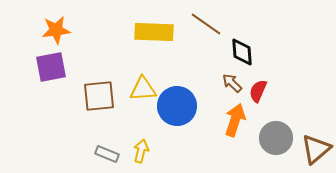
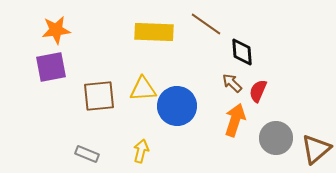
gray rectangle: moved 20 px left
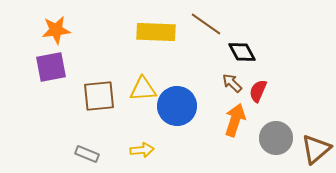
yellow rectangle: moved 2 px right
black diamond: rotated 24 degrees counterclockwise
yellow arrow: moved 1 px right, 1 px up; rotated 70 degrees clockwise
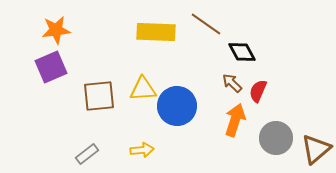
purple square: rotated 12 degrees counterclockwise
gray rectangle: rotated 60 degrees counterclockwise
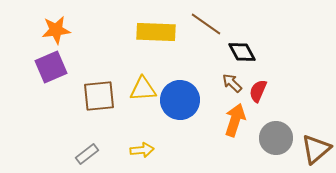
blue circle: moved 3 px right, 6 px up
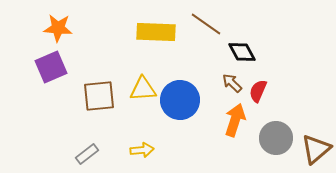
orange star: moved 2 px right, 2 px up; rotated 12 degrees clockwise
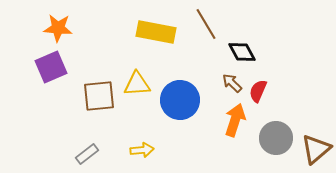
brown line: rotated 24 degrees clockwise
yellow rectangle: rotated 9 degrees clockwise
yellow triangle: moved 6 px left, 5 px up
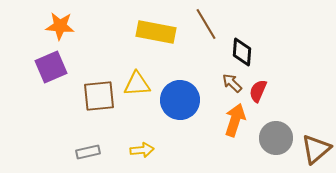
orange star: moved 2 px right, 2 px up
black diamond: rotated 32 degrees clockwise
gray rectangle: moved 1 px right, 2 px up; rotated 25 degrees clockwise
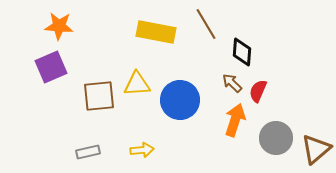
orange star: moved 1 px left
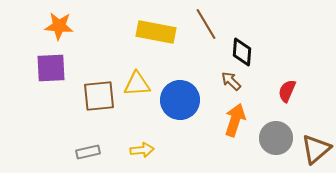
purple square: moved 1 px down; rotated 20 degrees clockwise
brown arrow: moved 1 px left, 2 px up
red semicircle: moved 29 px right
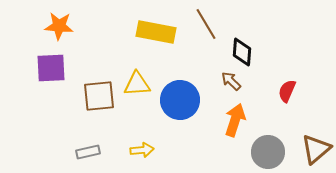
gray circle: moved 8 px left, 14 px down
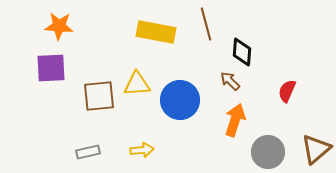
brown line: rotated 16 degrees clockwise
brown arrow: moved 1 px left
